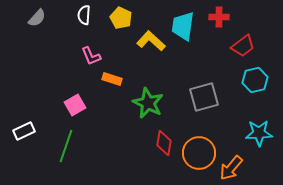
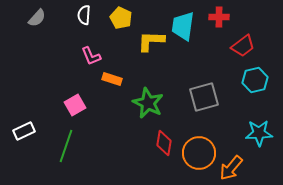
yellow L-shape: rotated 40 degrees counterclockwise
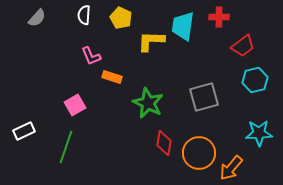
orange rectangle: moved 2 px up
green line: moved 1 px down
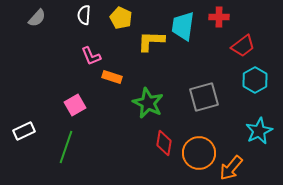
cyan hexagon: rotated 15 degrees counterclockwise
cyan star: moved 2 px up; rotated 24 degrees counterclockwise
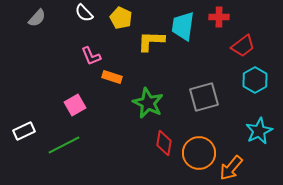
white semicircle: moved 2 px up; rotated 48 degrees counterclockwise
green line: moved 2 px left, 2 px up; rotated 44 degrees clockwise
